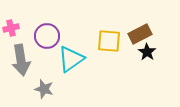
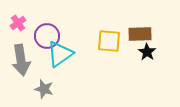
pink cross: moved 7 px right, 5 px up; rotated 21 degrees counterclockwise
brown rectangle: rotated 25 degrees clockwise
cyan triangle: moved 11 px left, 5 px up
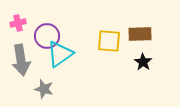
pink cross: rotated 21 degrees clockwise
black star: moved 4 px left, 10 px down
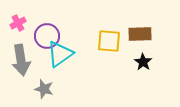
pink cross: rotated 14 degrees counterclockwise
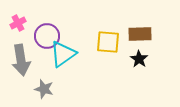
yellow square: moved 1 px left, 1 px down
cyan triangle: moved 3 px right
black star: moved 4 px left, 3 px up
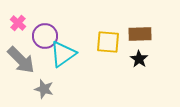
pink cross: rotated 21 degrees counterclockwise
purple circle: moved 2 px left
gray arrow: rotated 36 degrees counterclockwise
